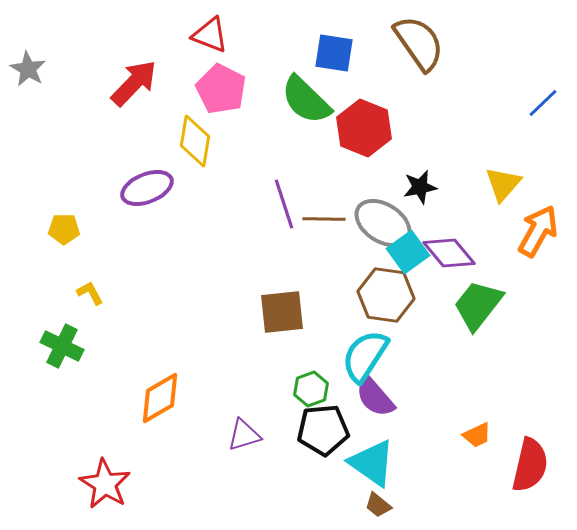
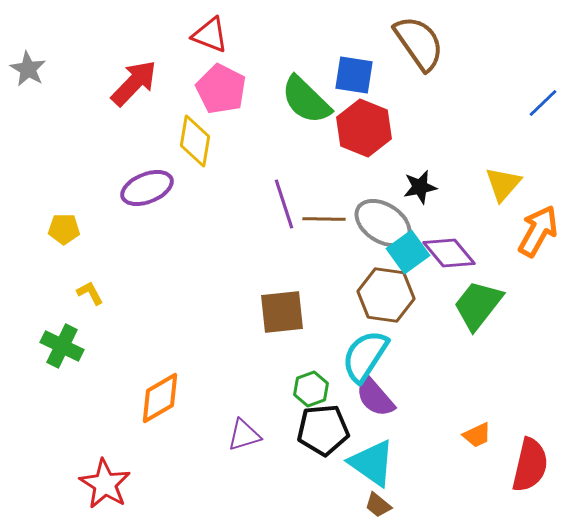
blue square: moved 20 px right, 22 px down
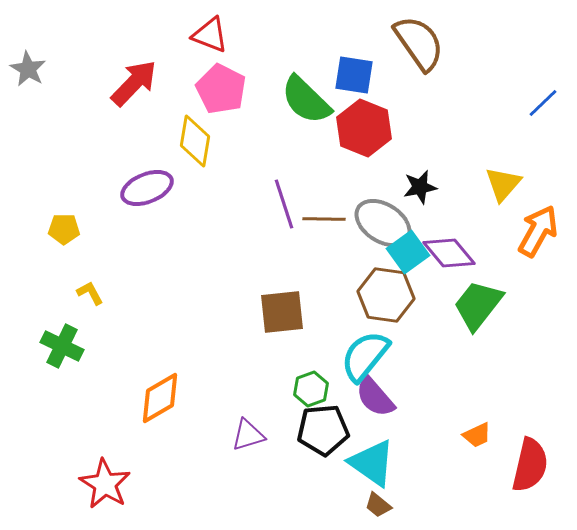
cyan semicircle: rotated 6 degrees clockwise
purple triangle: moved 4 px right
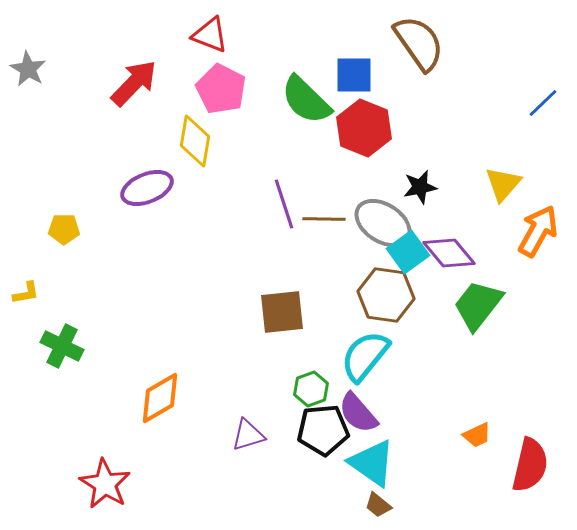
blue square: rotated 9 degrees counterclockwise
yellow L-shape: moved 64 px left; rotated 108 degrees clockwise
purple semicircle: moved 17 px left, 16 px down
